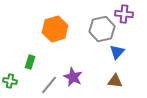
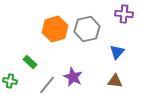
gray hexagon: moved 15 px left
green rectangle: rotated 64 degrees counterclockwise
gray line: moved 2 px left
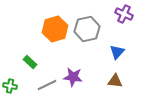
purple cross: rotated 18 degrees clockwise
purple star: rotated 18 degrees counterclockwise
green cross: moved 5 px down
gray line: rotated 24 degrees clockwise
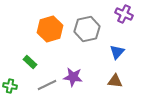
orange hexagon: moved 5 px left
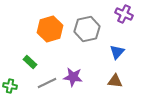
gray line: moved 2 px up
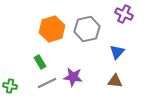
orange hexagon: moved 2 px right
green rectangle: moved 10 px right; rotated 16 degrees clockwise
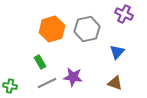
brown triangle: moved 2 px down; rotated 14 degrees clockwise
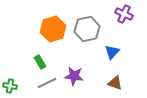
orange hexagon: moved 1 px right
blue triangle: moved 5 px left
purple star: moved 1 px right, 1 px up
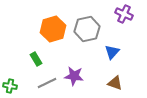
green rectangle: moved 4 px left, 3 px up
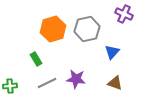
purple star: moved 2 px right, 3 px down
green cross: rotated 16 degrees counterclockwise
